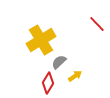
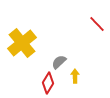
yellow cross: moved 19 px left, 3 px down; rotated 8 degrees counterclockwise
yellow arrow: rotated 56 degrees counterclockwise
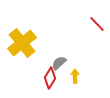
gray semicircle: moved 1 px down
red diamond: moved 2 px right, 5 px up
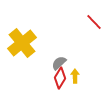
red line: moved 3 px left, 2 px up
red diamond: moved 10 px right
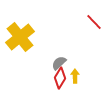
yellow cross: moved 2 px left, 6 px up
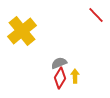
red line: moved 2 px right, 7 px up
yellow cross: moved 2 px right, 6 px up
gray semicircle: rotated 21 degrees clockwise
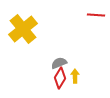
red line: rotated 42 degrees counterclockwise
yellow cross: moved 1 px right, 2 px up
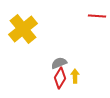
red line: moved 1 px right, 1 px down
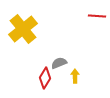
red diamond: moved 15 px left
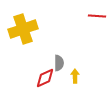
yellow cross: rotated 20 degrees clockwise
gray semicircle: rotated 112 degrees clockwise
red diamond: rotated 35 degrees clockwise
